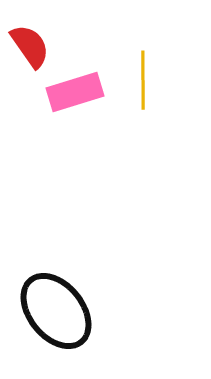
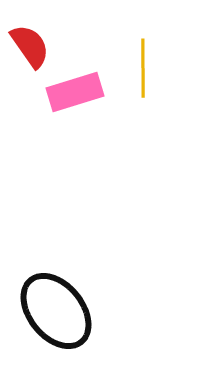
yellow line: moved 12 px up
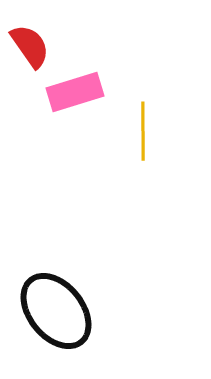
yellow line: moved 63 px down
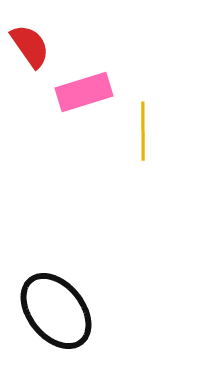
pink rectangle: moved 9 px right
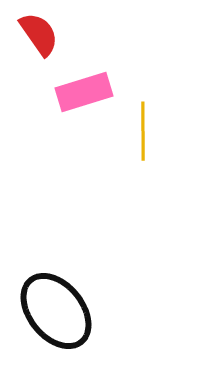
red semicircle: moved 9 px right, 12 px up
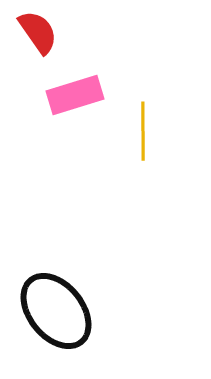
red semicircle: moved 1 px left, 2 px up
pink rectangle: moved 9 px left, 3 px down
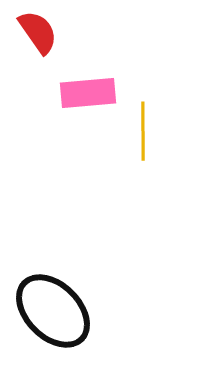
pink rectangle: moved 13 px right, 2 px up; rotated 12 degrees clockwise
black ellipse: moved 3 px left; rotated 6 degrees counterclockwise
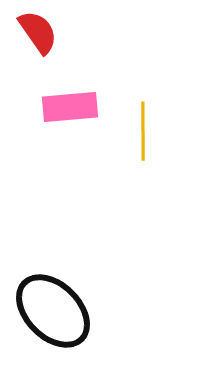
pink rectangle: moved 18 px left, 14 px down
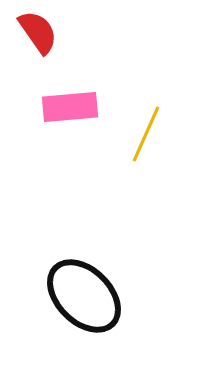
yellow line: moved 3 px right, 3 px down; rotated 24 degrees clockwise
black ellipse: moved 31 px right, 15 px up
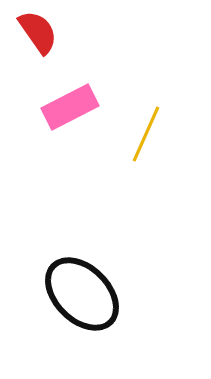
pink rectangle: rotated 22 degrees counterclockwise
black ellipse: moved 2 px left, 2 px up
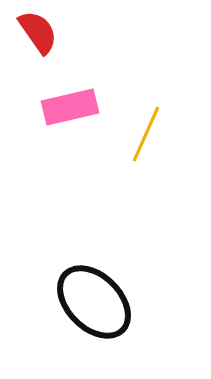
pink rectangle: rotated 14 degrees clockwise
black ellipse: moved 12 px right, 8 px down
